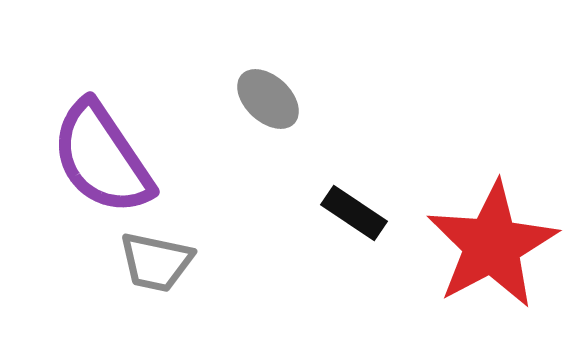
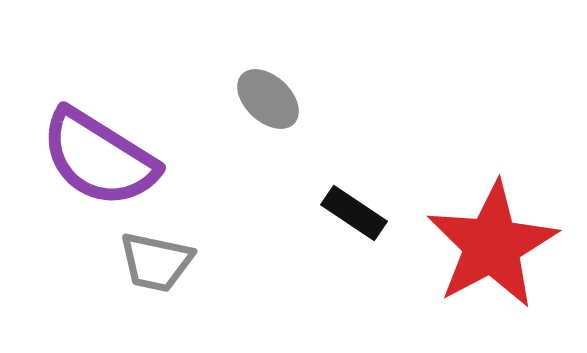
purple semicircle: moved 3 px left; rotated 24 degrees counterclockwise
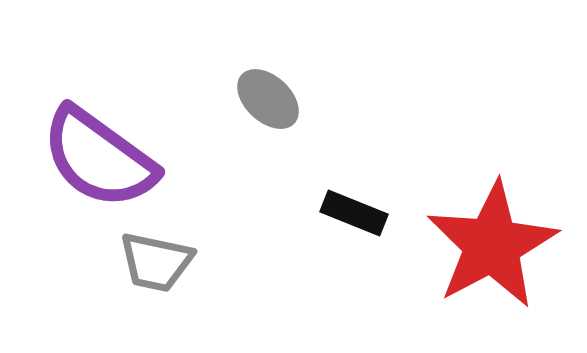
purple semicircle: rotated 4 degrees clockwise
black rectangle: rotated 12 degrees counterclockwise
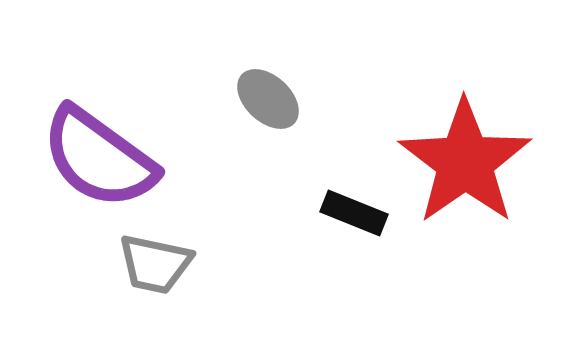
red star: moved 27 px left, 83 px up; rotated 7 degrees counterclockwise
gray trapezoid: moved 1 px left, 2 px down
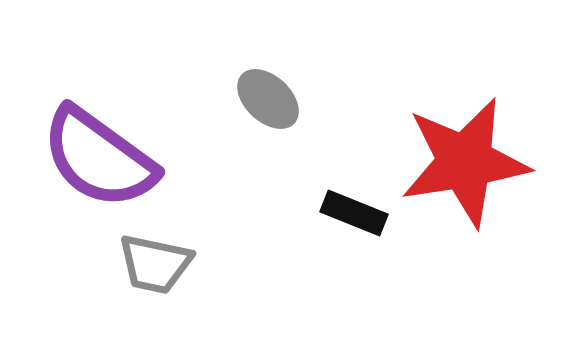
red star: rotated 26 degrees clockwise
